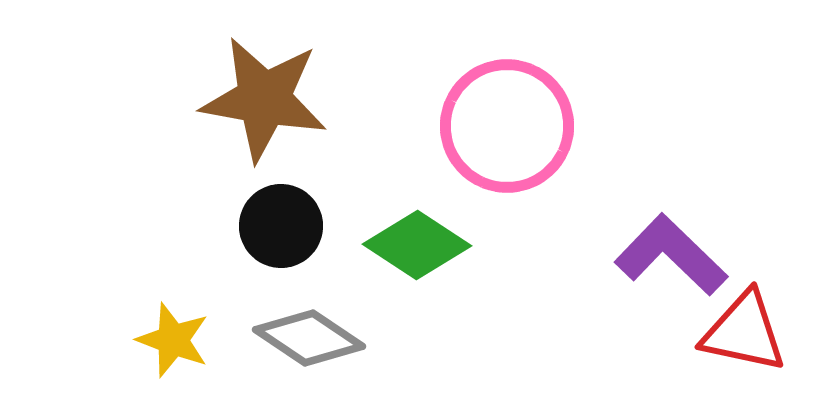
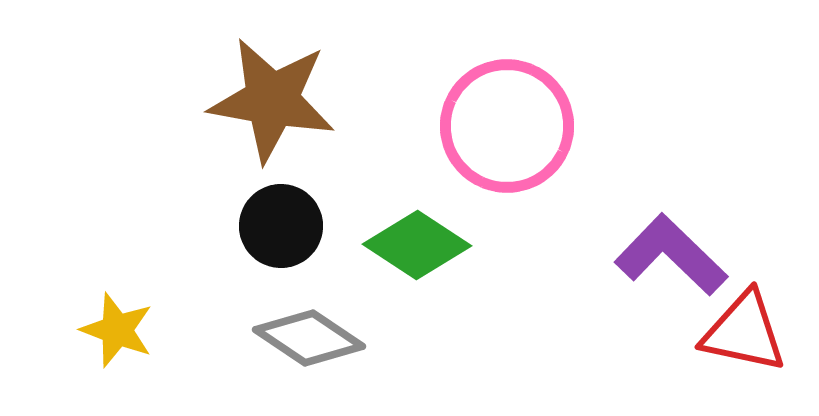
brown star: moved 8 px right, 1 px down
yellow star: moved 56 px left, 10 px up
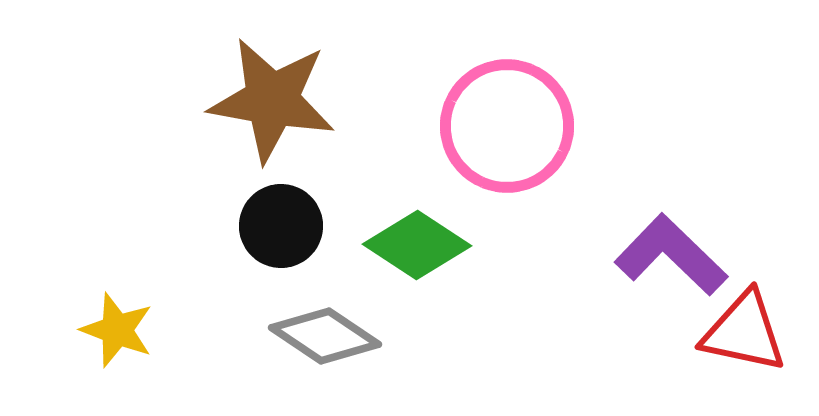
gray diamond: moved 16 px right, 2 px up
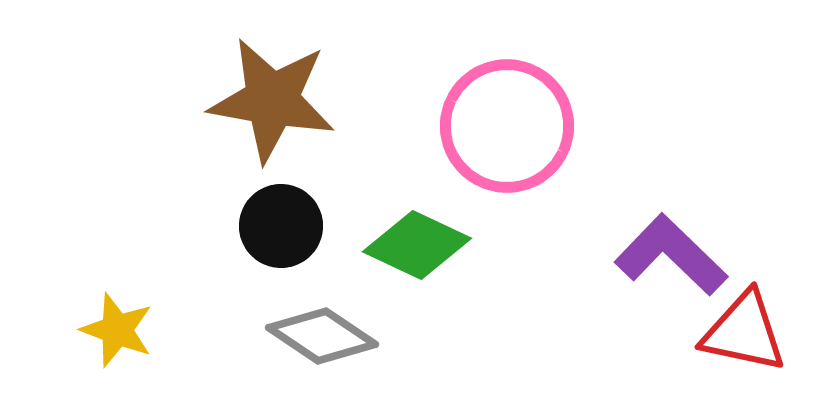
green diamond: rotated 8 degrees counterclockwise
gray diamond: moved 3 px left
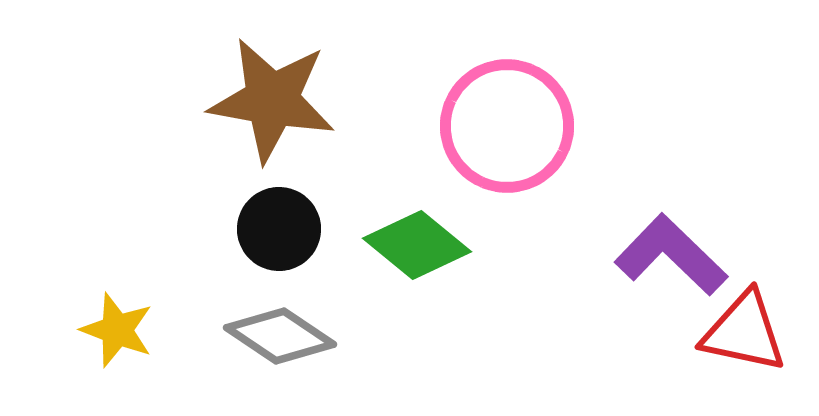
black circle: moved 2 px left, 3 px down
green diamond: rotated 14 degrees clockwise
gray diamond: moved 42 px left
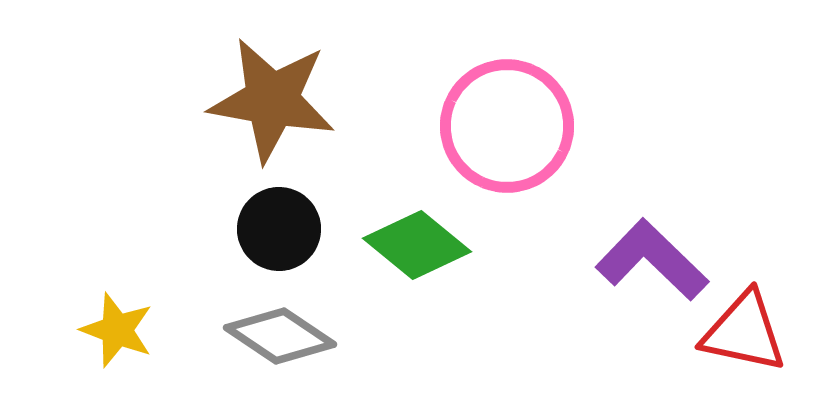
purple L-shape: moved 19 px left, 5 px down
